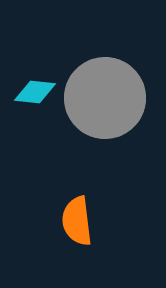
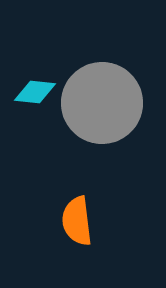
gray circle: moved 3 px left, 5 px down
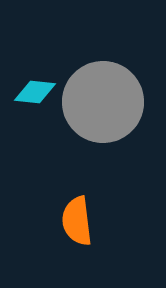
gray circle: moved 1 px right, 1 px up
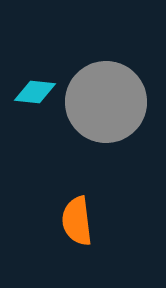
gray circle: moved 3 px right
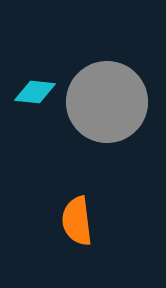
gray circle: moved 1 px right
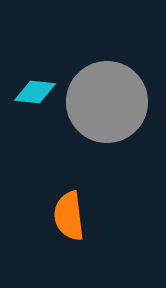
orange semicircle: moved 8 px left, 5 px up
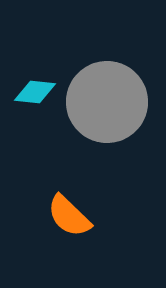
orange semicircle: rotated 39 degrees counterclockwise
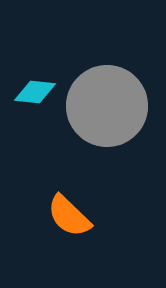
gray circle: moved 4 px down
